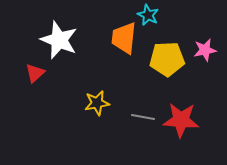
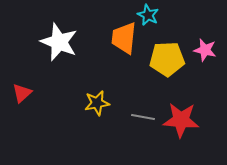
white star: moved 2 px down
pink star: rotated 25 degrees clockwise
red triangle: moved 13 px left, 20 px down
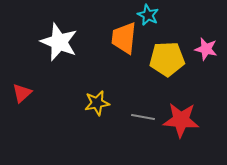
pink star: moved 1 px right, 1 px up
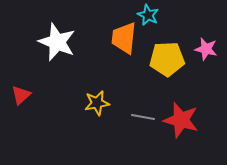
white star: moved 2 px left
red triangle: moved 1 px left, 2 px down
red star: rotated 12 degrees clockwise
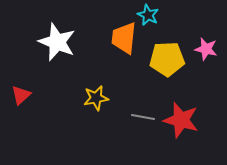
yellow star: moved 1 px left, 5 px up
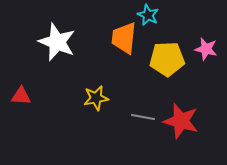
red triangle: moved 1 px down; rotated 45 degrees clockwise
red star: moved 1 px down
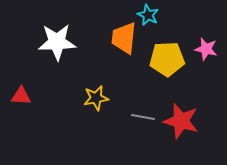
white star: rotated 24 degrees counterclockwise
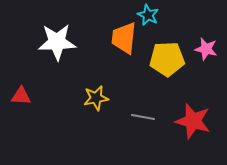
red star: moved 12 px right
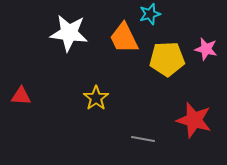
cyan star: moved 2 px right, 1 px up; rotated 30 degrees clockwise
orange trapezoid: rotated 32 degrees counterclockwise
white star: moved 12 px right, 9 px up; rotated 9 degrees clockwise
yellow star: rotated 25 degrees counterclockwise
gray line: moved 22 px down
red star: moved 1 px right, 1 px up
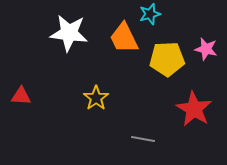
red star: moved 11 px up; rotated 15 degrees clockwise
